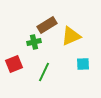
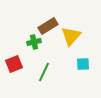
brown rectangle: moved 1 px right, 1 px down
yellow triangle: rotated 25 degrees counterclockwise
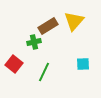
yellow triangle: moved 3 px right, 15 px up
red square: rotated 30 degrees counterclockwise
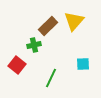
brown rectangle: rotated 12 degrees counterclockwise
green cross: moved 3 px down
red square: moved 3 px right, 1 px down
green line: moved 7 px right, 6 px down
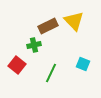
yellow triangle: rotated 25 degrees counterclockwise
brown rectangle: rotated 18 degrees clockwise
cyan square: rotated 24 degrees clockwise
green line: moved 5 px up
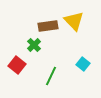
brown rectangle: rotated 18 degrees clockwise
green cross: rotated 32 degrees counterclockwise
cyan square: rotated 16 degrees clockwise
green line: moved 3 px down
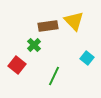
cyan square: moved 4 px right, 6 px up
green line: moved 3 px right
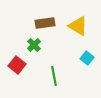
yellow triangle: moved 4 px right, 5 px down; rotated 15 degrees counterclockwise
brown rectangle: moved 3 px left, 3 px up
green line: rotated 36 degrees counterclockwise
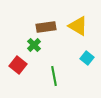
brown rectangle: moved 1 px right, 4 px down
red square: moved 1 px right
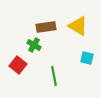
green cross: rotated 16 degrees counterclockwise
cyan square: rotated 24 degrees counterclockwise
